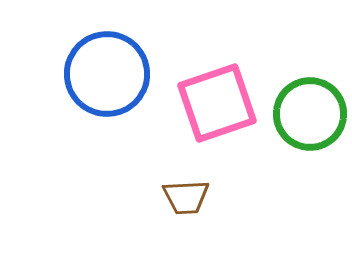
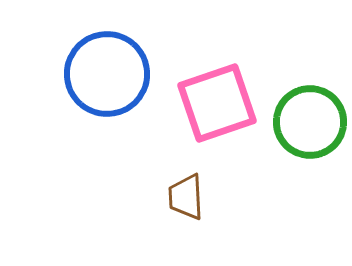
green circle: moved 8 px down
brown trapezoid: rotated 90 degrees clockwise
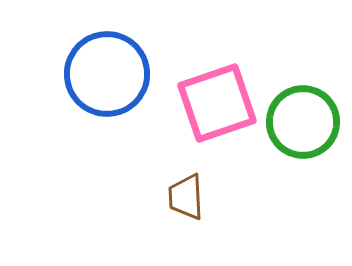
green circle: moved 7 px left
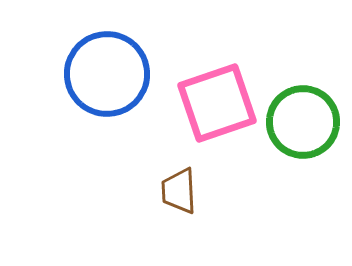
brown trapezoid: moved 7 px left, 6 px up
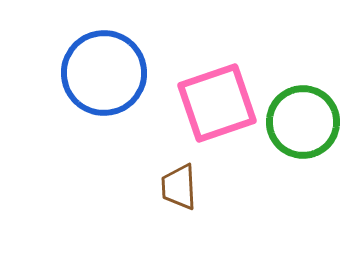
blue circle: moved 3 px left, 1 px up
brown trapezoid: moved 4 px up
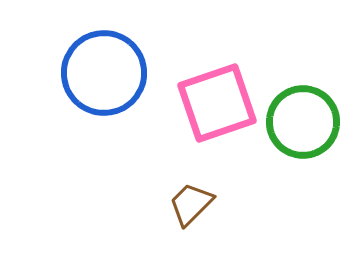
brown trapezoid: moved 12 px right, 17 px down; rotated 48 degrees clockwise
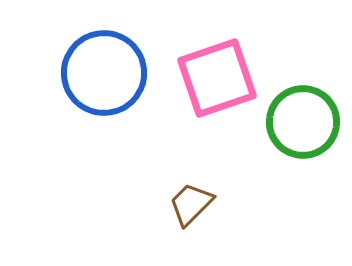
pink square: moved 25 px up
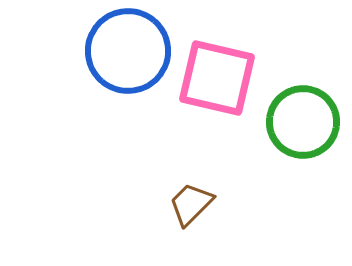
blue circle: moved 24 px right, 22 px up
pink square: rotated 32 degrees clockwise
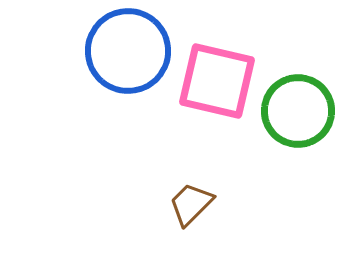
pink square: moved 3 px down
green circle: moved 5 px left, 11 px up
